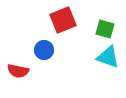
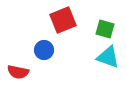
red semicircle: moved 1 px down
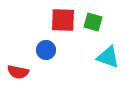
red square: rotated 24 degrees clockwise
green square: moved 12 px left, 7 px up
blue circle: moved 2 px right
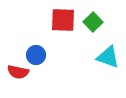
green square: rotated 30 degrees clockwise
blue circle: moved 10 px left, 5 px down
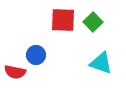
cyan triangle: moved 7 px left, 6 px down
red semicircle: moved 3 px left
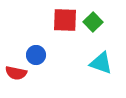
red square: moved 2 px right
red semicircle: moved 1 px right, 1 px down
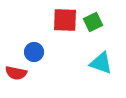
green square: rotated 18 degrees clockwise
blue circle: moved 2 px left, 3 px up
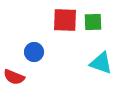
green square: rotated 24 degrees clockwise
red semicircle: moved 2 px left, 4 px down; rotated 10 degrees clockwise
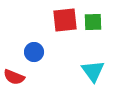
red square: rotated 8 degrees counterclockwise
cyan triangle: moved 8 px left, 8 px down; rotated 35 degrees clockwise
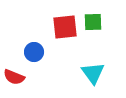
red square: moved 7 px down
cyan triangle: moved 2 px down
